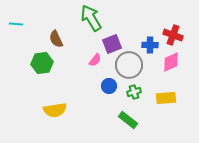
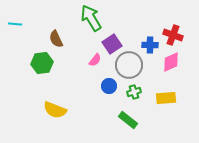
cyan line: moved 1 px left
purple square: rotated 12 degrees counterclockwise
yellow semicircle: rotated 30 degrees clockwise
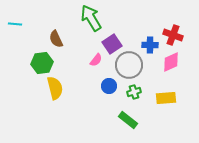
pink semicircle: moved 1 px right
yellow semicircle: moved 22 px up; rotated 125 degrees counterclockwise
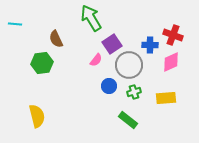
yellow semicircle: moved 18 px left, 28 px down
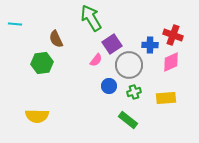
yellow semicircle: rotated 105 degrees clockwise
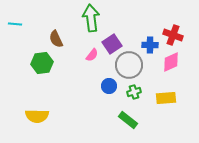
green arrow: rotated 24 degrees clockwise
pink semicircle: moved 4 px left, 5 px up
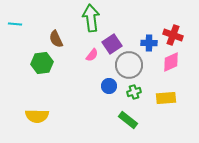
blue cross: moved 1 px left, 2 px up
